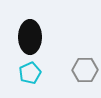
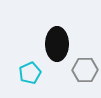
black ellipse: moved 27 px right, 7 px down
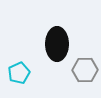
cyan pentagon: moved 11 px left
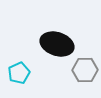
black ellipse: rotated 72 degrees counterclockwise
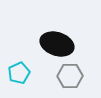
gray hexagon: moved 15 px left, 6 px down
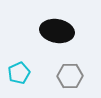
black ellipse: moved 13 px up; rotated 8 degrees counterclockwise
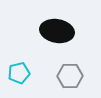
cyan pentagon: rotated 10 degrees clockwise
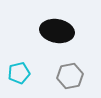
gray hexagon: rotated 10 degrees counterclockwise
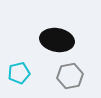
black ellipse: moved 9 px down
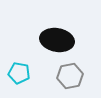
cyan pentagon: rotated 25 degrees clockwise
